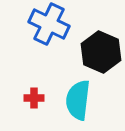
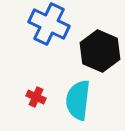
black hexagon: moved 1 px left, 1 px up
red cross: moved 2 px right, 1 px up; rotated 24 degrees clockwise
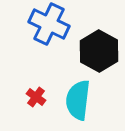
black hexagon: moved 1 px left; rotated 6 degrees clockwise
red cross: rotated 12 degrees clockwise
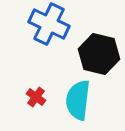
black hexagon: moved 3 px down; rotated 15 degrees counterclockwise
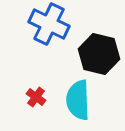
cyan semicircle: rotated 9 degrees counterclockwise
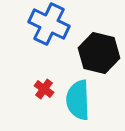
black hexagon: moved 1 px up
red cross: moved 8 px right, 8 px up
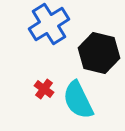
blue cross: rotated 33 degrees clockwise
cyan semicircle: rotated 24 degrees counterclockwise
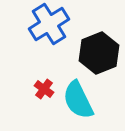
black hexagon: rotated 24 degrees clockwise
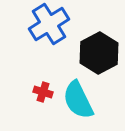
black hexagon: rotated 6 degrees counterclockwise
red cross: moved 1 px left, 3 px down; rotated 18 degrees counterclockwise
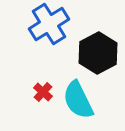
black hexagon: moved 1 px left
red cross: rotated 24 degrees clockwise
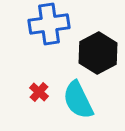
blue cross: rotated 24 degrees clockwise
red cross: moved 4 px left
